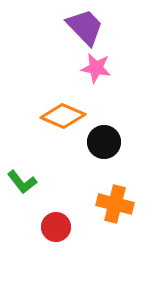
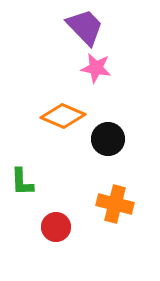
black circle: moved 4 px right, 3 px up
green L-shape: rotated 36 degrees clockwise
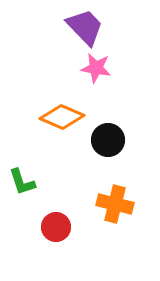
orange diamond: moved 1 px left, 1 px down
black circle: moved 1 px down
green L-shape: rotated 16 degrees counterclockwise
